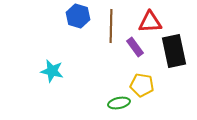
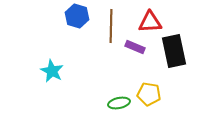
blue hexagon: moved 1 px left
purple rectangle: rotated 30 degrees counterclockwise
cyan star: rotated 15 degrees clockwise
yellow pentagon: moved 7 px right, 9 px down
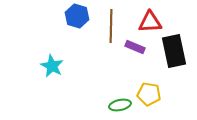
cyan star: moved 5 px up
green ellipse: moved 1 px right, 2 px down
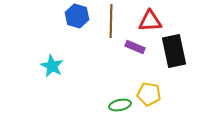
red triangle: moved 1 px up
brown line: moved 5 px up
